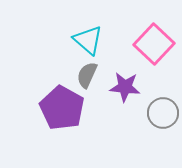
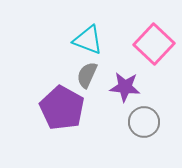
cyan triangle: rotated 20 degrees counterclockwise
gray circle: moved 19 px left, 9 px down
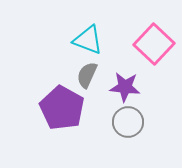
gray circle: moved 16 px left
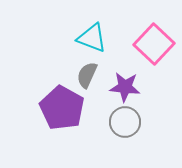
cyan triangle: moved 4 px right, 2 px up
gray circle: moved 3 px left
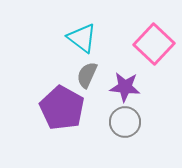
cyan triangle: moved 10 px left; rotated 16 degrees clockwise
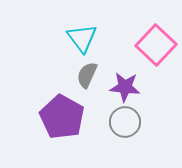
cyan triangle: rotated 16 degrees clockwise
pink square: moved 2 px right, 1 px down
purple pentagon: moved 9 px down
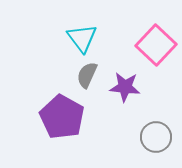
gray circle: moved 31 px right, 15 px down
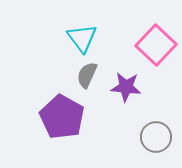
purple star: moved 1 px right
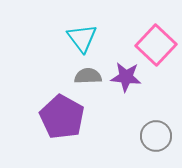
gray semicircle: moved 1 px right, 1 px down; rotated 64 degrees clockwise
purple star: moved 10 px up
gray circle: moved 1 px up
